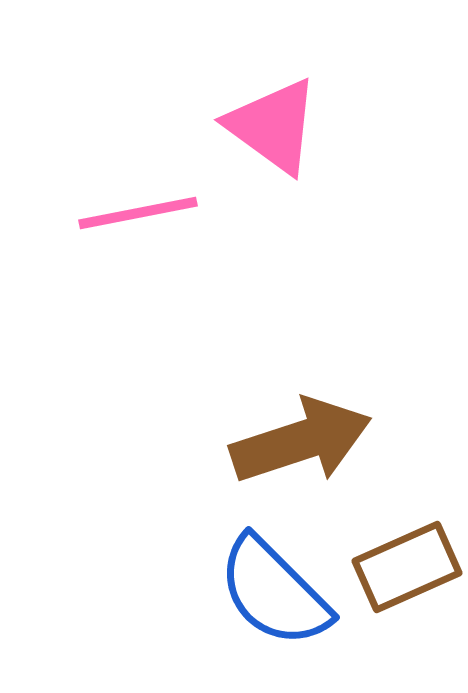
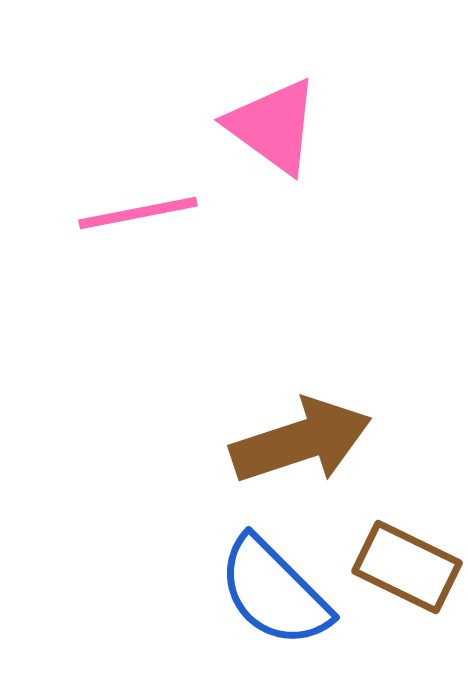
brown rectangle: rotated 50 degrees clockwise
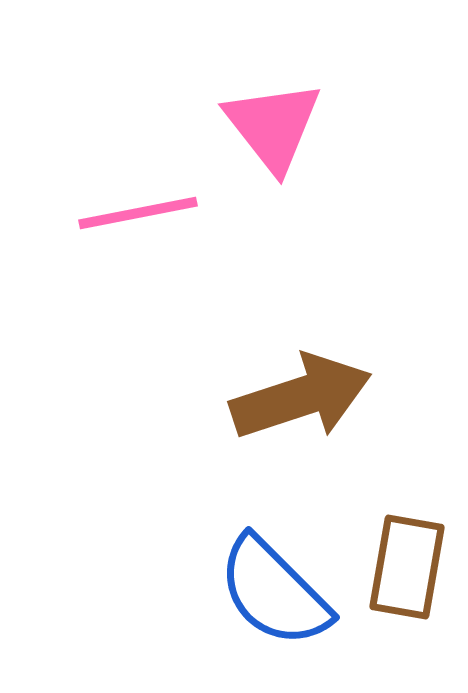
pink triangle: rotated 16 degrees clockwise
brown arrow: moved 44 px up
brown rectangle: rotated 74 degrees clockwise
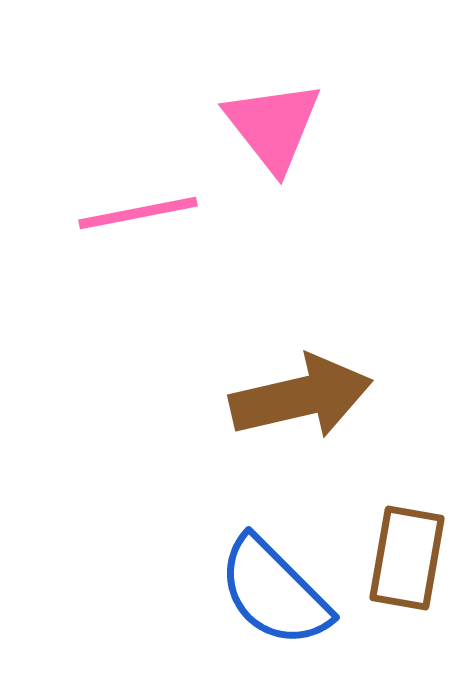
brown arrow: rotated 5 degrees clockwise
brown rectangle: moved 9 px up
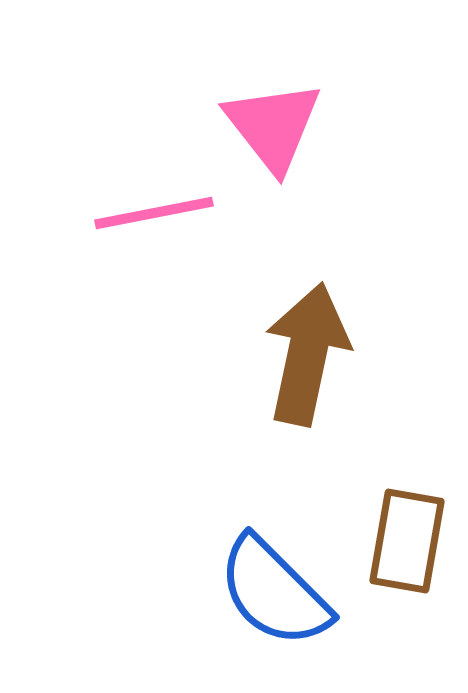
pink line: moved 16 px right
brown arrow: moved 6 px right, 43 px up; rotated 65 degrees counterclockwise
brown rectangle: moved 17 px up
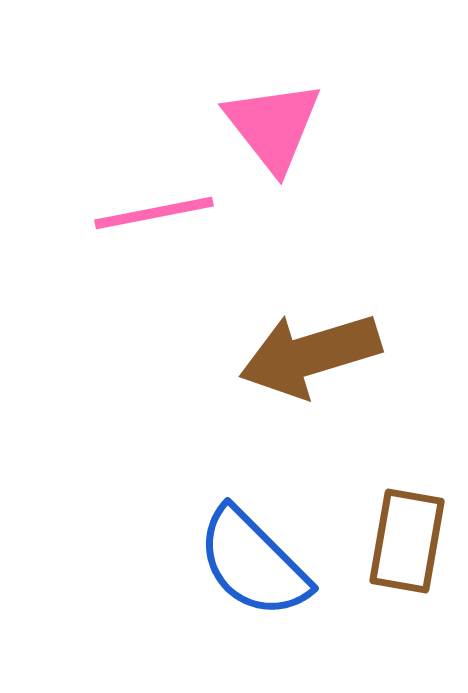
brown arrow: moved 3 px right, 1 px down; rotated 119 degrees counterclockwise
blue semicircle: moved 21 px left, 29 px up
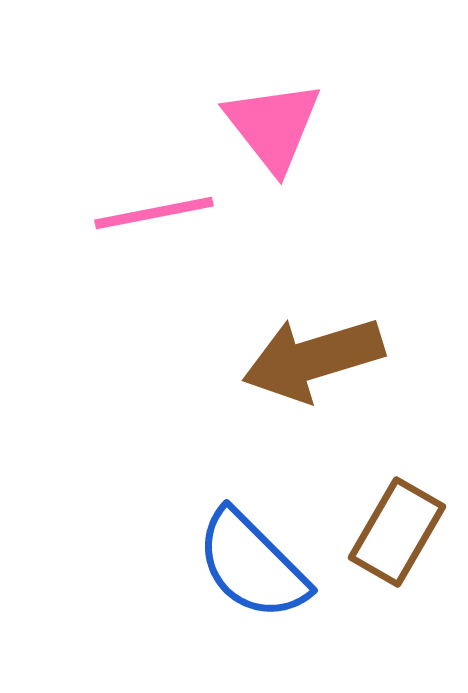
brown arrow: moved 3 px right, 4 px down
brown rectangle: moved 10 px left, 9 px up; rotated 20 degrees clockwise
blue semicircle: moved 1 px left, 2 px down
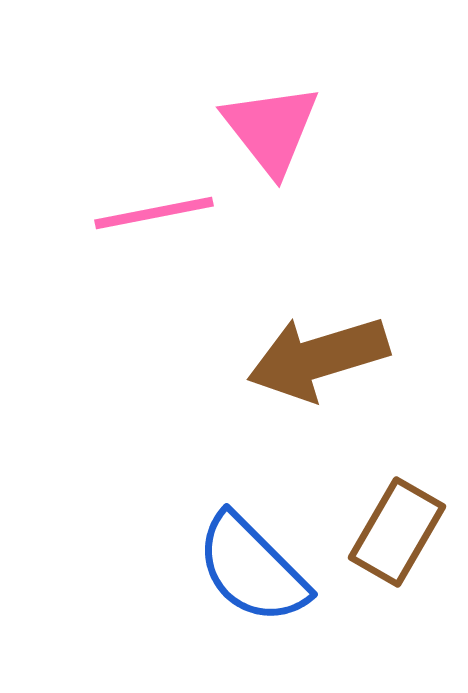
pink triangle: moved 2 px left, 3 px down
brown arrow: moved 5 px right, 1 px up
blue semicircle: moved 4 px down
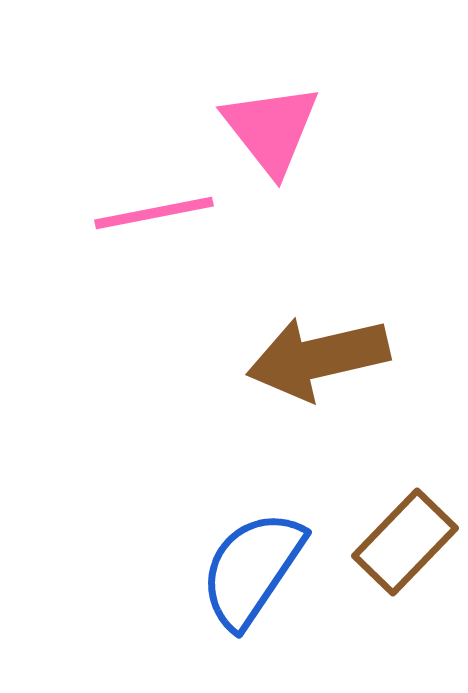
brown arrow: rotated 4 degrees clockwise
brown rectangle: moved 8 px right, 10 px down; rotated 14 degrees clockwise
blue semicircle: rotated 79 degrees clockwise
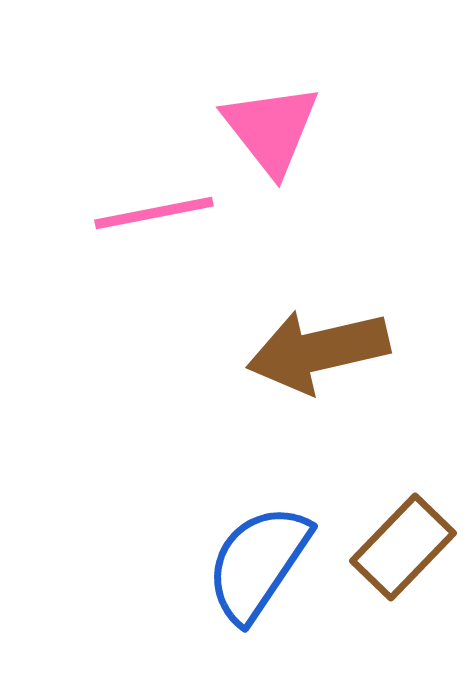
brown arrow: moved 7 px up
brown rectangle: moved 2 px left, 5 px down
blue semicircle: moved 6 px right, 6 px up
